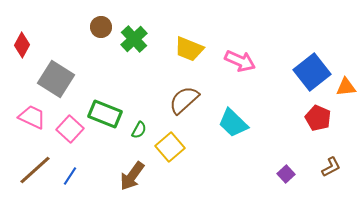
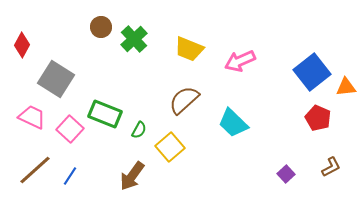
pink arrow: rotated 132 degrees clockwise
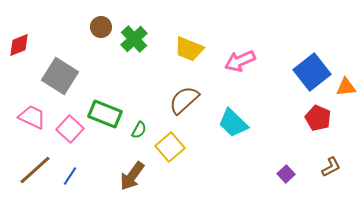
red diamond: moved 3 px left; rotated 40 degrees clockwise
gray square: moved 4 px right, 3 px up
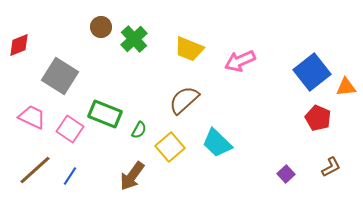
cyan trapezoid: moved 16 px left, 20 px down
pink square: rotated 8 degrees counterclockwise
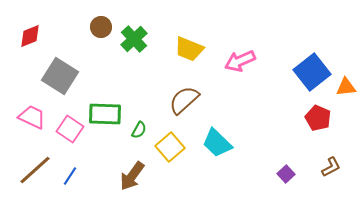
red diamond: moved 11 px right, 9 px up
green rectangle: rotated 20 degrees counterclockwise
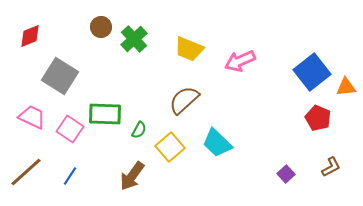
brown line: moved 9 px left, 2 px down
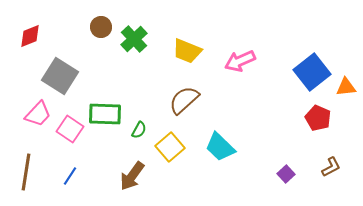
yellow trapezoid: moved 2 px left, 2 px down
pink trapezoid: moved 6 px right, 3 px up; rotated 108 degrees clockwise
cyan trapezoid: moved 3 px right, 4 px down
brown line: rotated 39 degrees counterclockwise
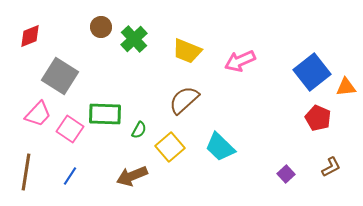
brown arrow: rotated 32 degrees clockwise
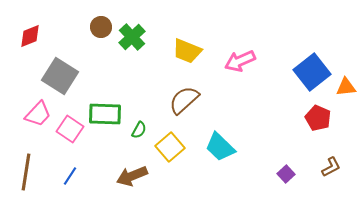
green cross: moved 2 px left, 2 px up
